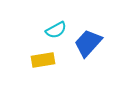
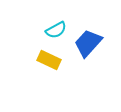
yellow rectangle: moved 6 px right; rotated 35 degrees clockwise
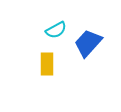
yellow rectangle: moved 2 px left, 4 px down; rotated 65 degrees clockwise
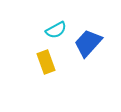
yellow rectangle: moved 1 px left, 2 px up; rotated 20 degrees counterclockwise
